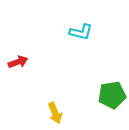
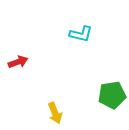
cyan L-shape: moved 2 px down
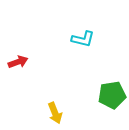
cyan L-shape: moved 2 px right, 5 px down
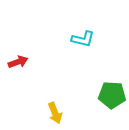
green pentagon: rotated 12 degrees clockwise
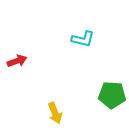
red arrow: moved 1 px left, 1 px up
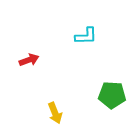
cyan L-shape: moved 3 px right, 3 px up; rotated 15 degrees counterclockwise
red arrow: moved 12 px right, 1 px up
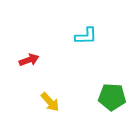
green pentagon: moved 2 px down
yellow arrow: moved 5 px left, 11 px up; rotated 20 degrees counterclockwise
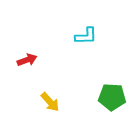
red arrow: moved 2 px left
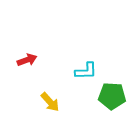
cyan L-shape: moved 35 px down
green pentagon: moved 1 px up
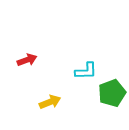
green pentagon: moved 3 px up; rotated 24 degrees counterclockwise
yellow arrow: rotated 70 degrees counterclockwise
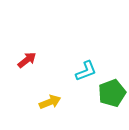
red arrow: rotated 18 degrees counterclockwise
cyan L-shape: rotated 20 degrees counterclockwise
